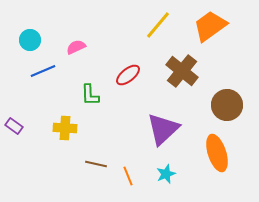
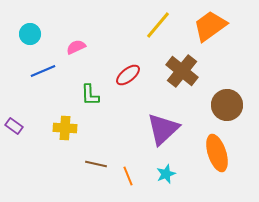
cyan circle: moved 6 px up
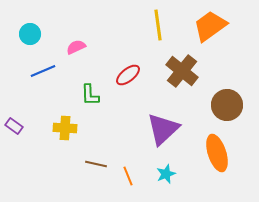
yellow line: rotated 48 degrees counterclockwise
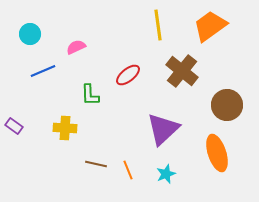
orange line: moved 6 px up
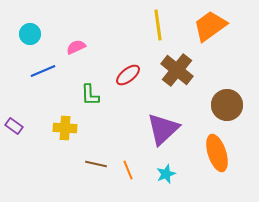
brown cross: moved 5 px left, 1 px up
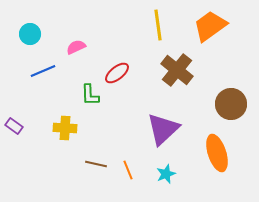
red ellipse: moved 11 px left, 2 px up
brown circle: moved 4 px right, 1 px up
